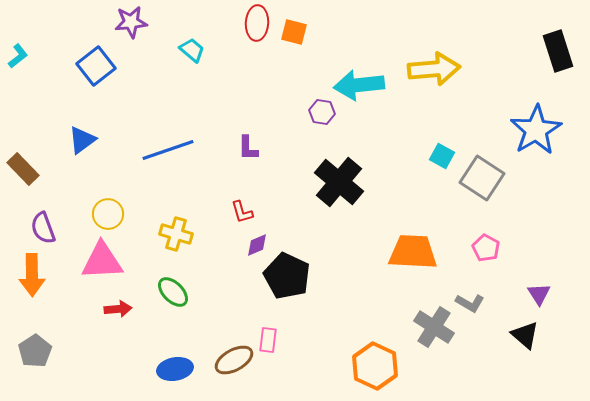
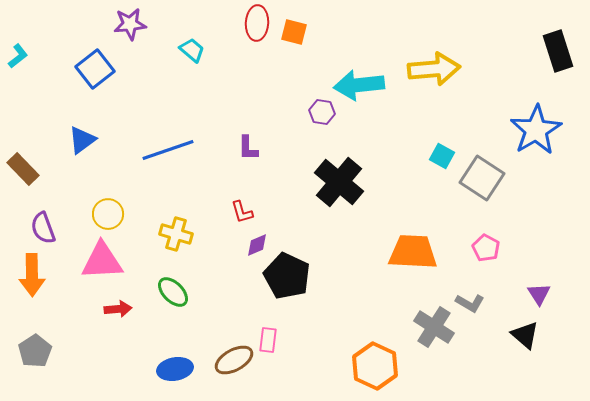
purple star: moved 1 px left, 2 px down
blue square: moved 1 px left, 3 px down
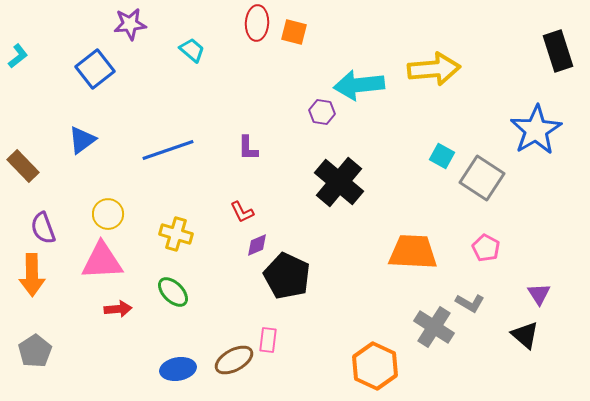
brown rectangle: moved 3 px up
red L-shape: rotated 10 degrees counterclockwise
blue ellipse: moved 3 px right
